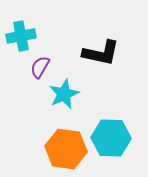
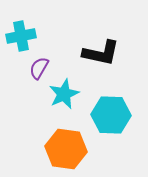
purple semicircle: moved 1 px left, 1 px down
cyan hexagon: moved 23 px up
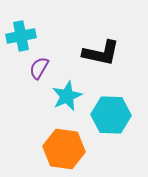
cyan star: moved 3 px right, 2 px down
orange hexagon: moved 2 px left
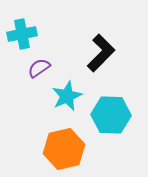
cyan cross: moved 1 px right, 2 px up
black L-shape: rotated 57 degrees counterclockwise
purple semicircle: rotated 25 degrees clockwise
orange hexagon: rotated 21 degrees counterclockwise
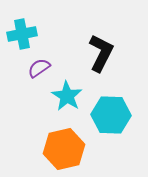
black L-shape: rotated 18 degrees counterclockwise
cyan star: rotated 16 degrees counterclockwise
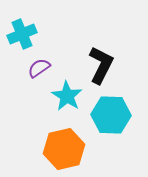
cyan cross: rotated 12 degrees counterclockwise
black L-shape: moved 12 px down
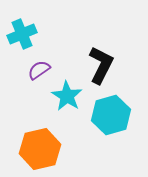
purple semicircle: moved 2 px down
cyan hexagon: rotated 18 degrees counterclockwise
orange hexagon: moved 24 px left
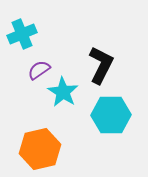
cyan star: moved 4 px left, 4 px up
cyan hexagon: rotated 15 degrees clockwise
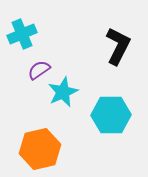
black L-shape: moved 17 px right, 19 px up
cyan star: rotated 16 degrees clockwise
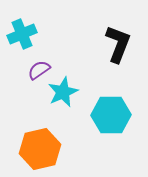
black L-shape: moved 2 px up; rotated 6 degrees counterclockwise
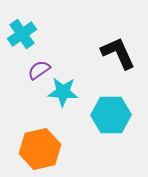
cyan cross: rotated 12 degrees counterclockwise
black L-shape: moved 9 px down; rotated 45 degrees counterclockwise
cyan star: rotated 28 degrees clockwise
